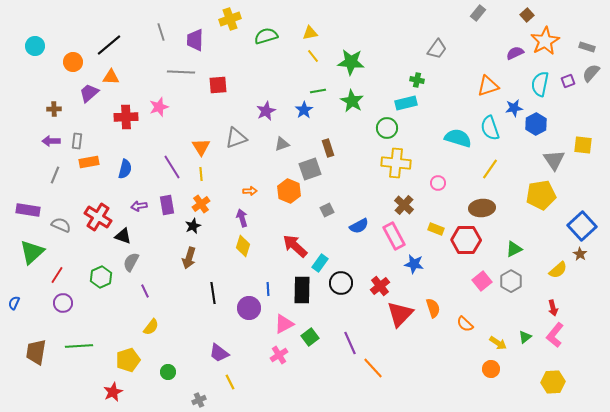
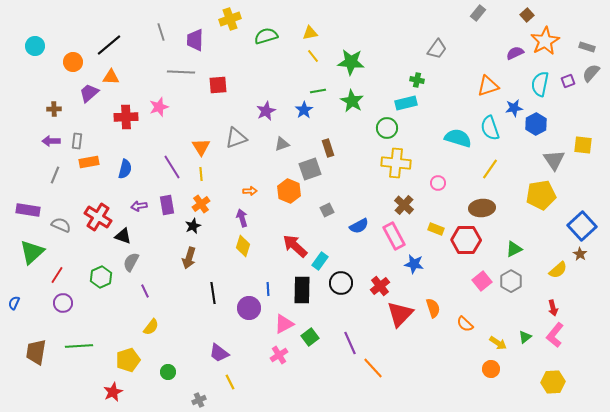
cyan rectangle at (320, 263): moved 2 px up
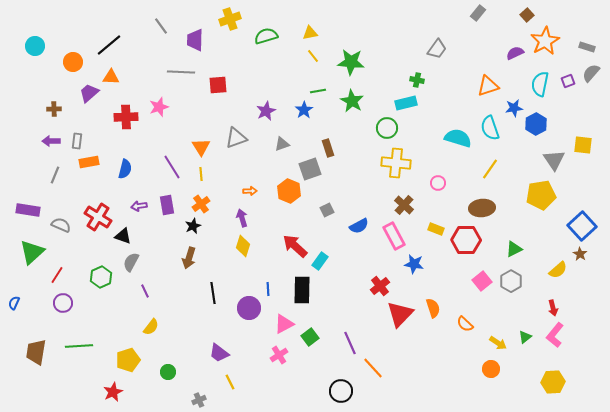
gray line at (161, 32): moved 6 px up; rotated 18 degrees counterclockwise
black circle at (341, 283): moved 108 px down
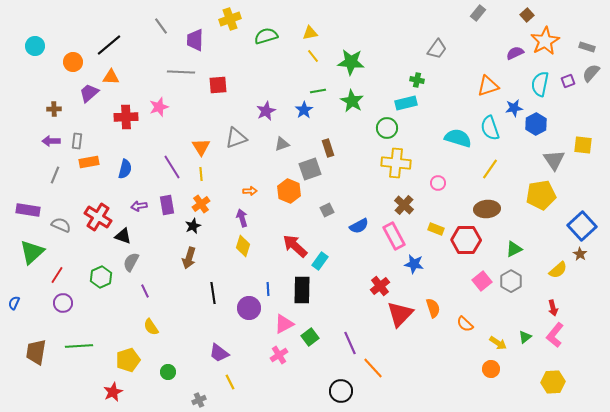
brown ellipse at (482, 208): moved 5 px right, 1 px down
yellow semicircle at (151, 327): rotated 108 degrees clockwise
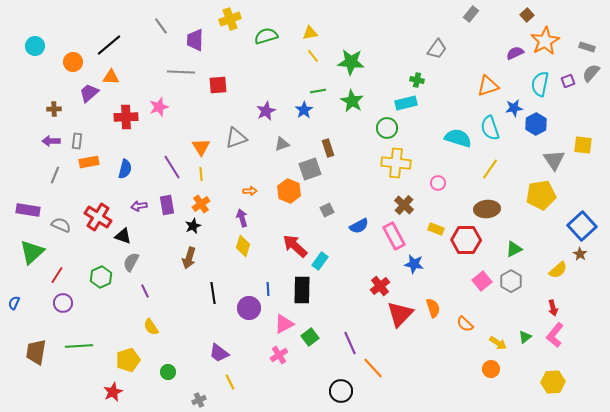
gray rectangle at (478, 13): moved 7 px left, 1 px down
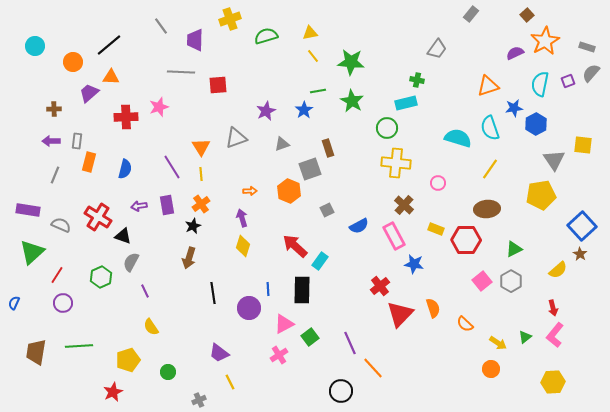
orange rectangle at (89, 162): rotated 66 degrees counterclockwise
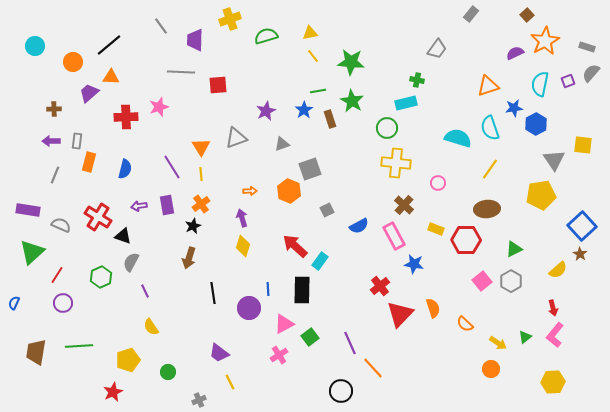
brown rectangle at (328, 148): moved 2 px right, 29 px up
